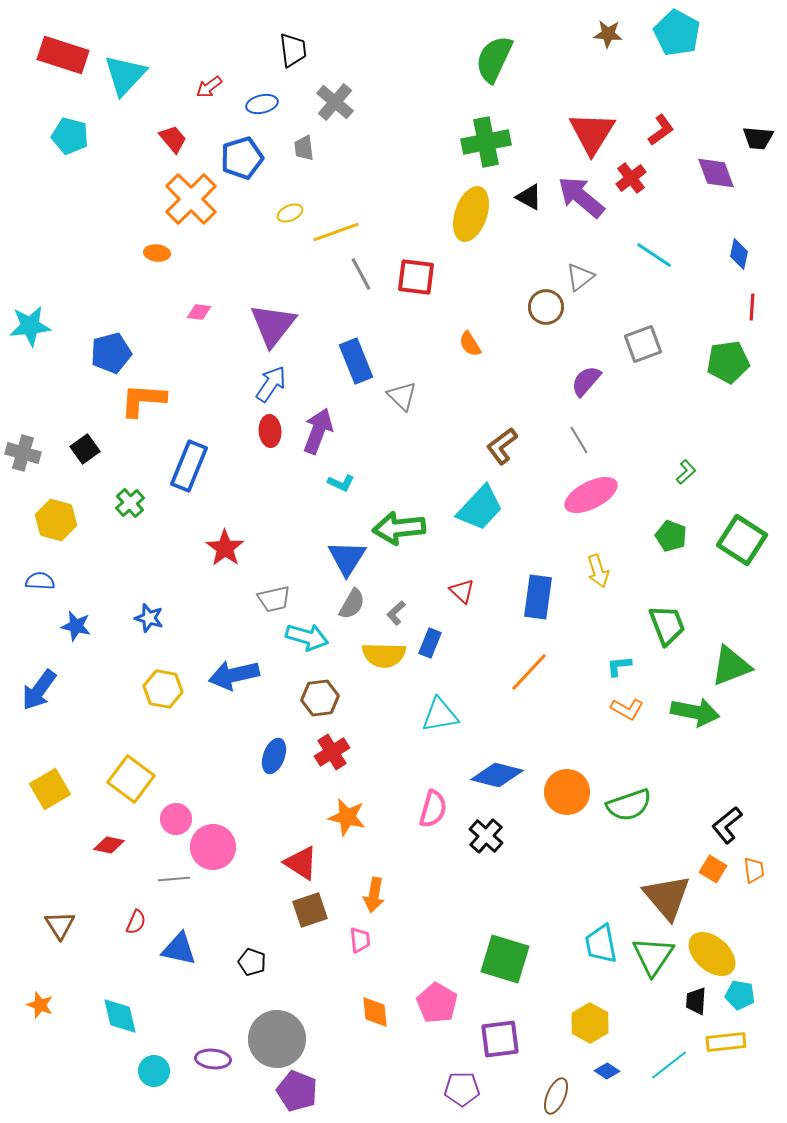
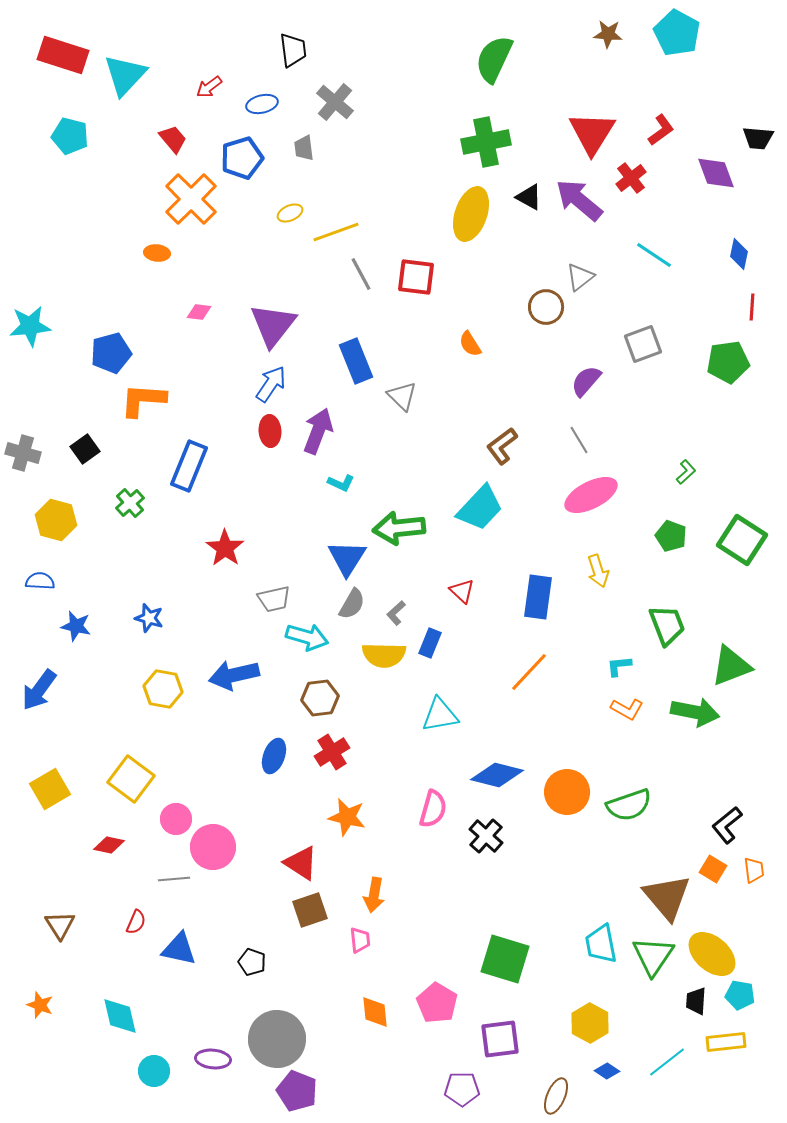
purple arrow at (581, 197): moved 2 px left, 3 px down
cyan line at (669, 1065): moved 2 px left, 3 px up
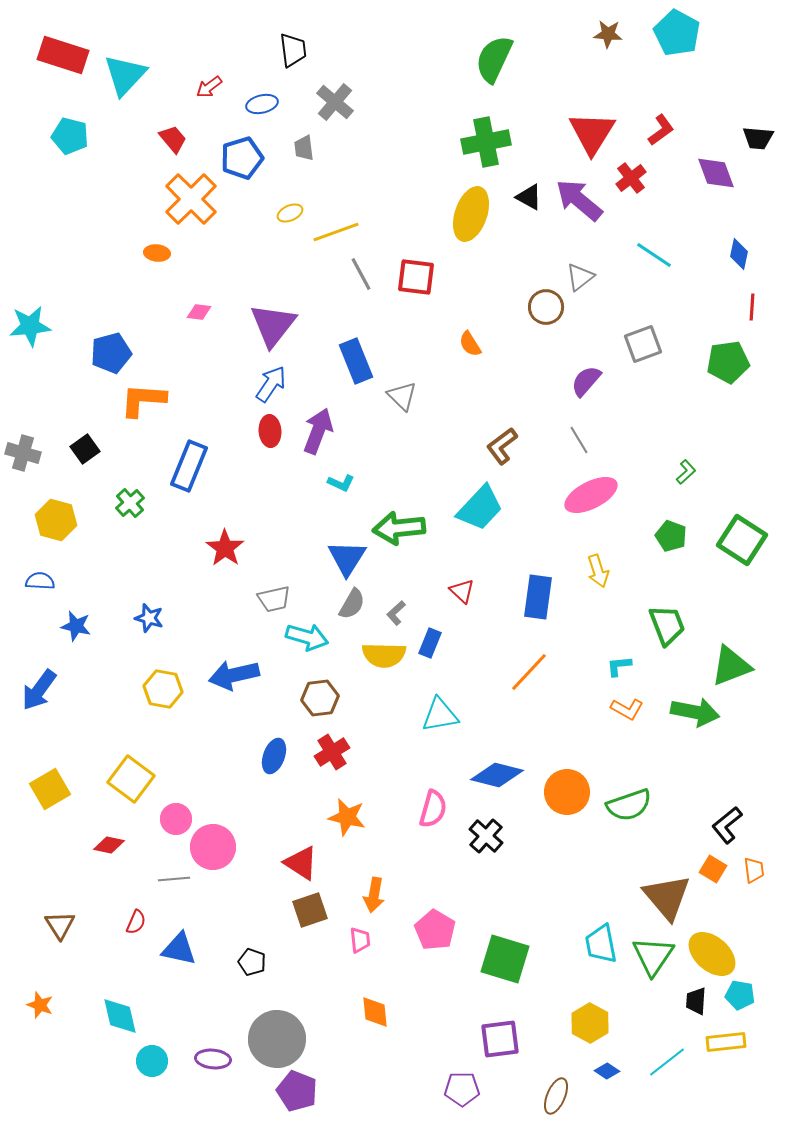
pink pentagon at (437, 1003): moved 2 px left, 73 px up
cyan circle at (154, 1071): moved 2 px left, 10 px up
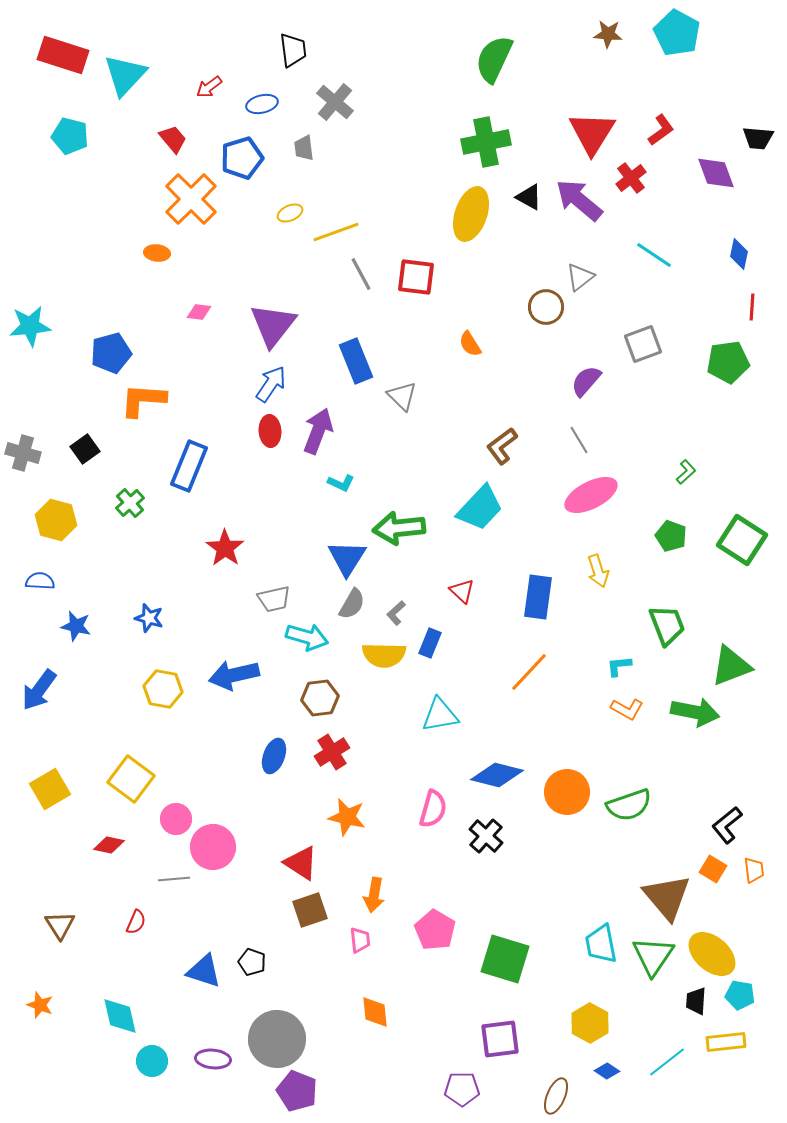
blue triangle at (179, 949): moved 25 px right, 22 px down; rotated 6 degrees clockwise
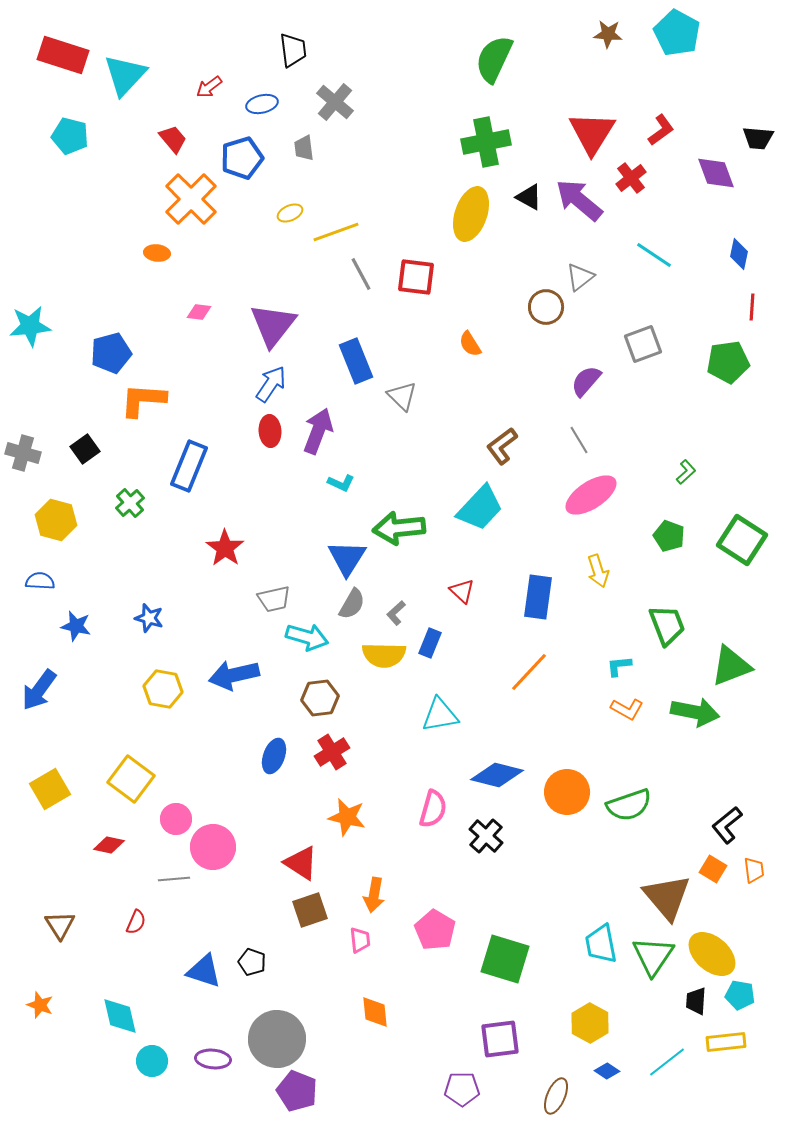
pink ellipse at (591, 495): rotated 6 degrees counterclockwise
green pentagon at (671, 536): moved 2 px left
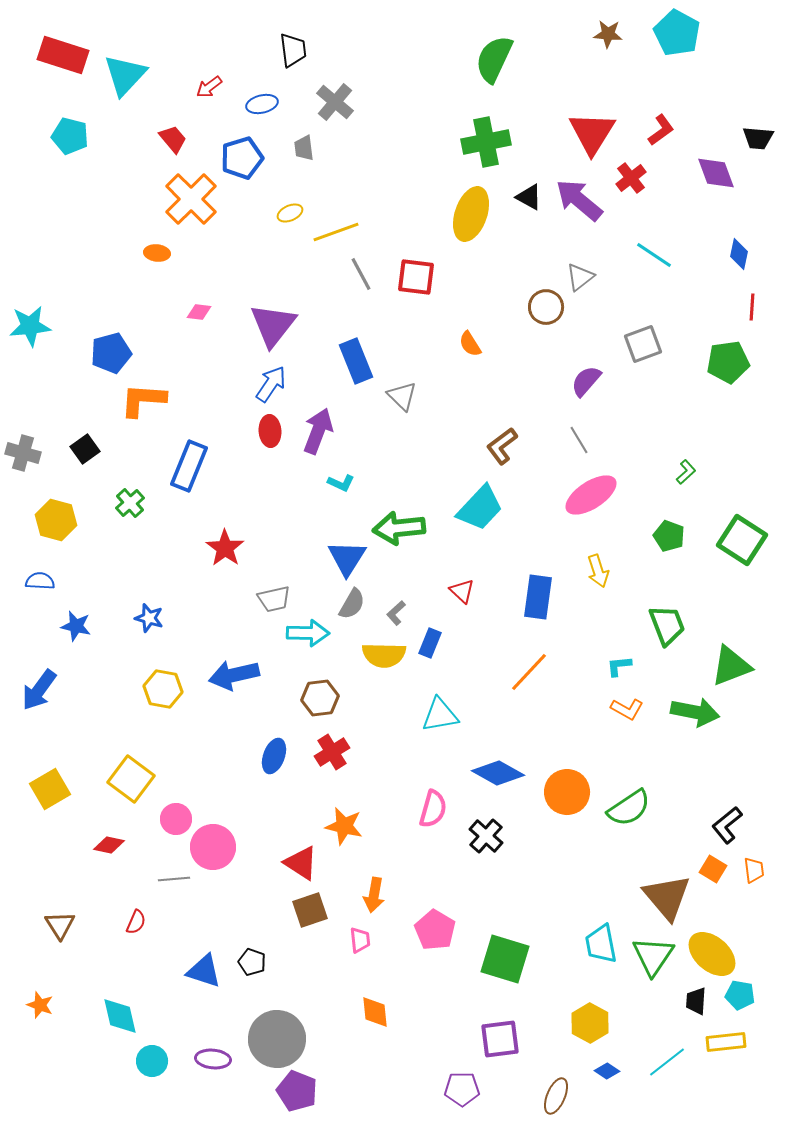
cyan arrow at (307, 637): moved 1 px right, 4 px up; rotated 15 degrees counterclockwise
blue diamond at (497, 775): moved 1 px right, 2 px up; rotated 15 degrees clockwise
green semicircle at (629, 805): moved 3 px down; rotated 15 degrees counterclockwise
orange star at (347, 817): moved 3 px left, 9 px down
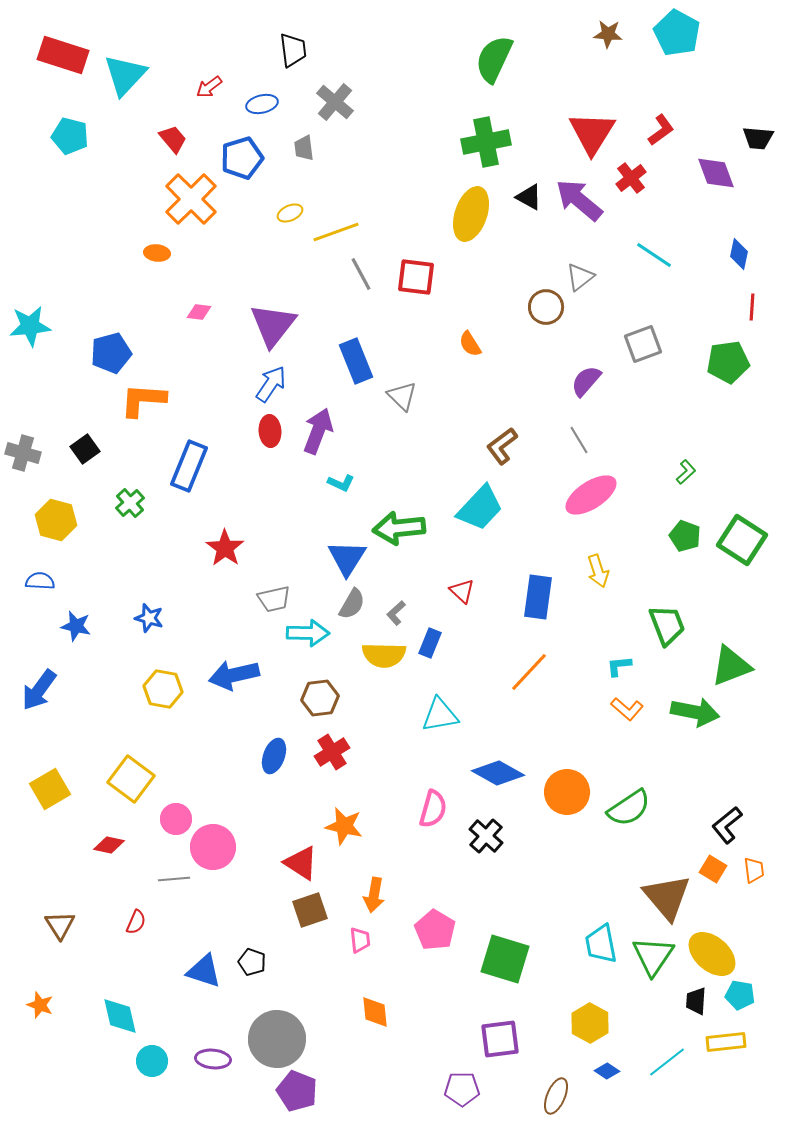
green pentagon at (669, 536): moved 16 px right
orange L-shape at (627, 709): rotated 12 degrees clockwise
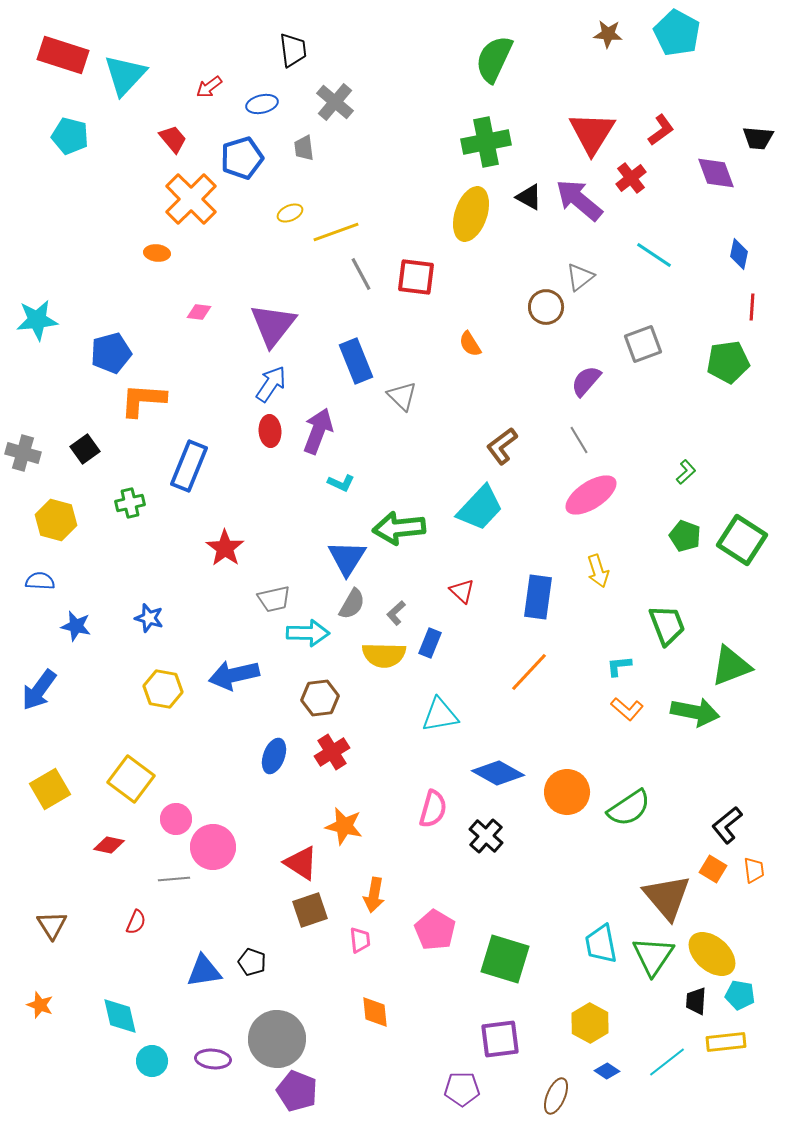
cyan star at (30, 326): moved 7 px right, 6 px up
green cross at (130, 503): rotated 28 degrees clockwise
brown triangle at (60, 925): moved 8 px left
blue triangle at (204, 971): rotated 27 degrees counterclockwise
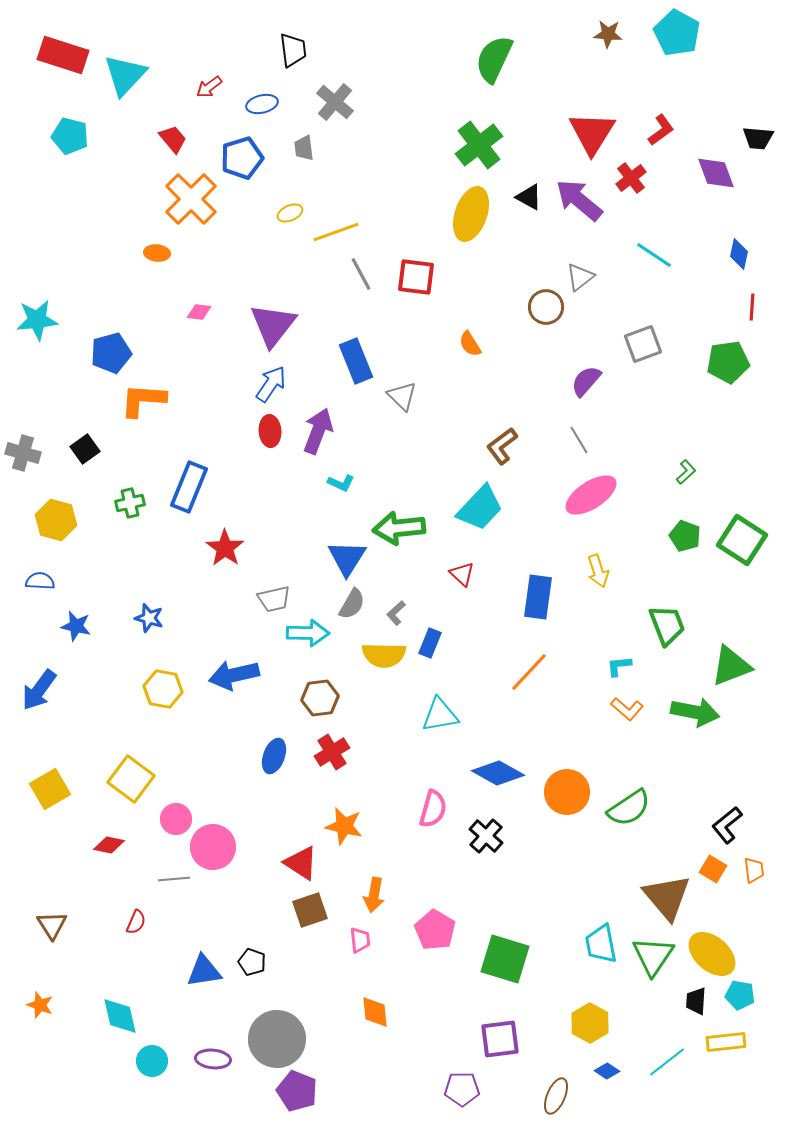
green cross at (486, 142): moved 7 px left, 3 px down; rotated 27 degrees counterclockwise
blue rectangle at (189, 466): moved 21 px down
red triangle at (462, 591): moved 17 px up
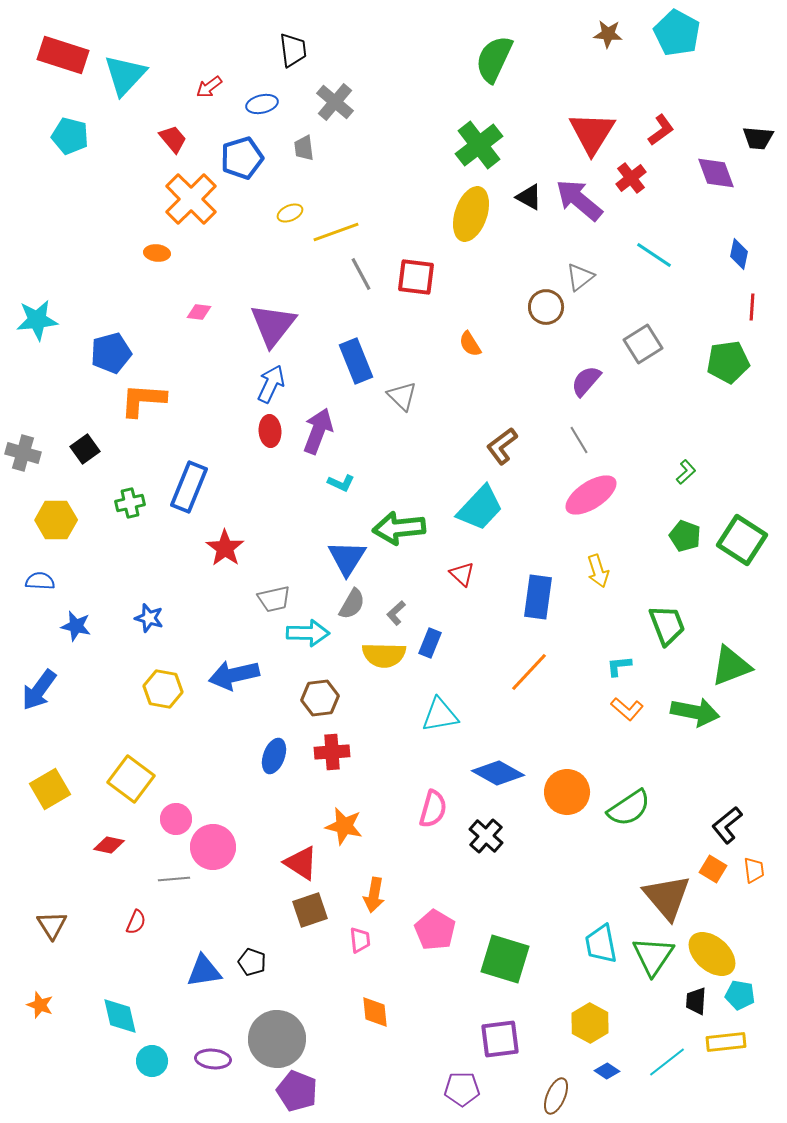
gray square at (643, 344): rotated 12 degrees counterclockwise
blue arrow at (271, 384): rotated 9 degrees counterclockwise
yellow hexagon at (56, 520): rotated 15 degrees counterclockwise
red cross at (332, 752): rotated 28 degrees clockwise
